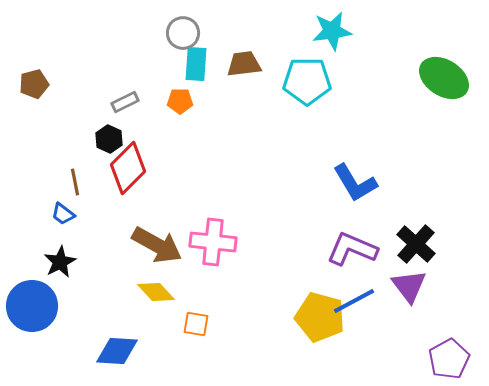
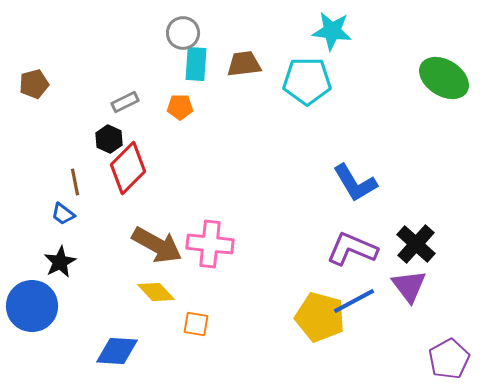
cyan star: rotated 15 degrees clockwise
orange pentagon: moved 6 px down
pink cross: moved 3 px left, 2 px down
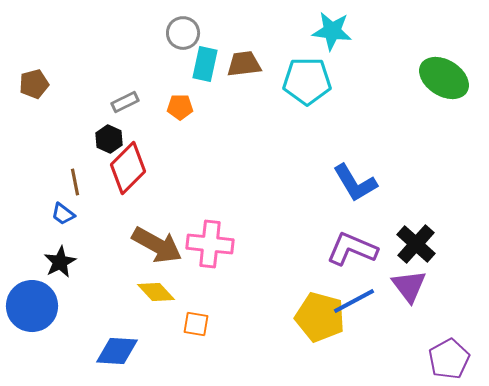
cyan rectangle: moved 9 px right; rotated 8 degrees clockwise
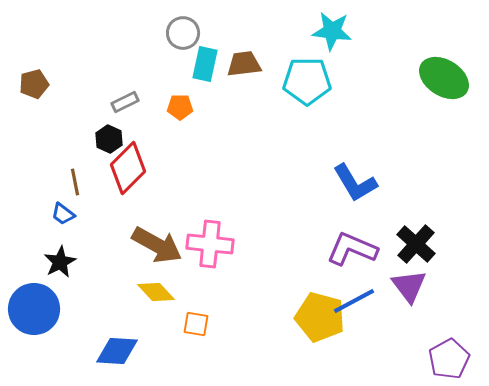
blue circle: moved 2 px right, 3 px down
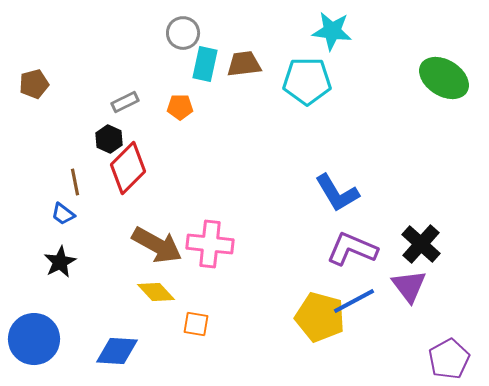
blue L-shape: moved 18 px left, 10 px down
black cross: moved 5 px right
blue circle: moved 30 px down
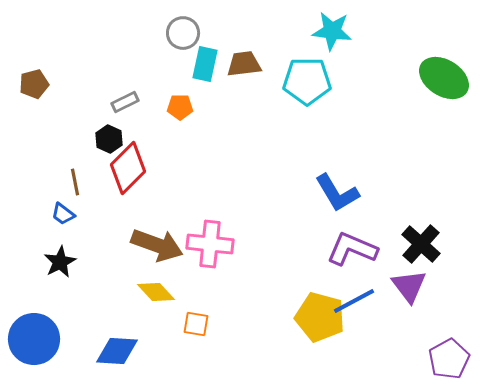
brown arrow: rotated 9 degrees counterclockwise
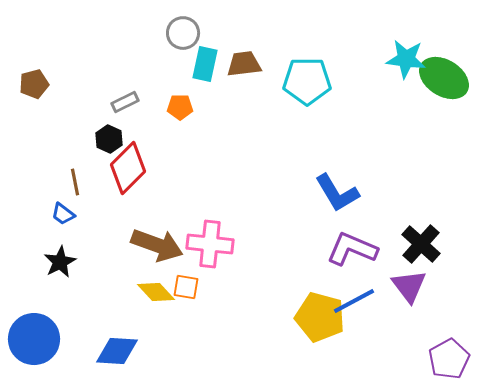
cyan star: moved 74 px right, 28 px down
orange square: moved 10 px left, 37 px up
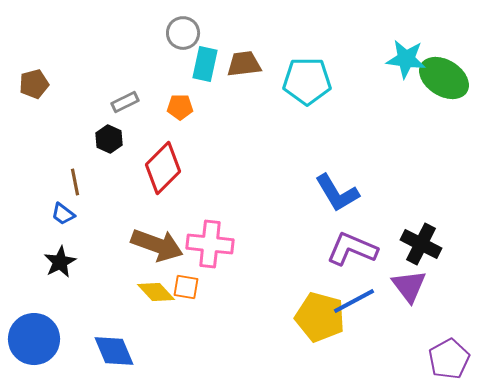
red diamond: moved 35 px right
black cross: rotated 15 degrees counterclockwise
blue diamond: moved 3 px left; rotated 63 degrees clockwise
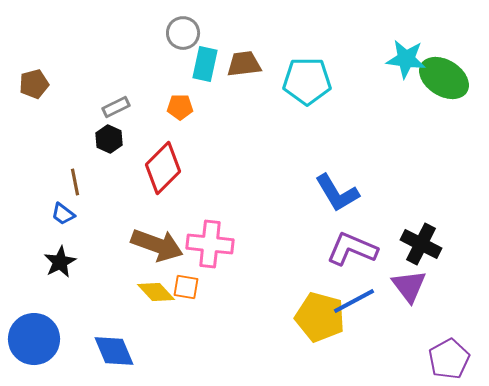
gray rectangle: moved 9 px left, 5 px down
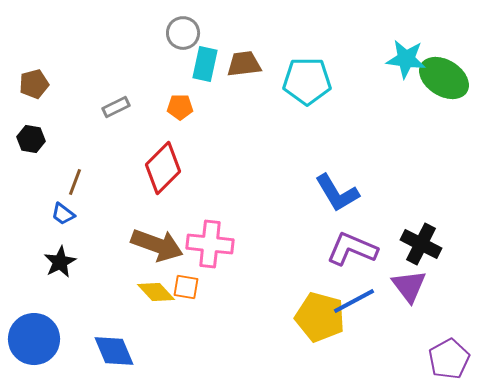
black hexagon: moved 78 px left; rotated 16 degrees counterclockwise
brown line: rotated 32 degrees clockwise
